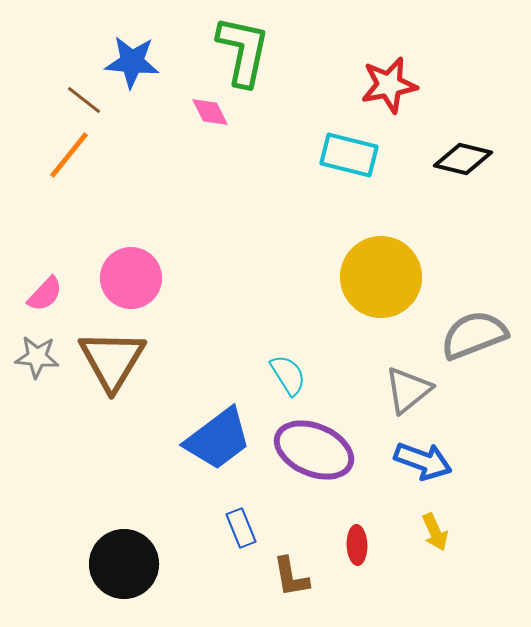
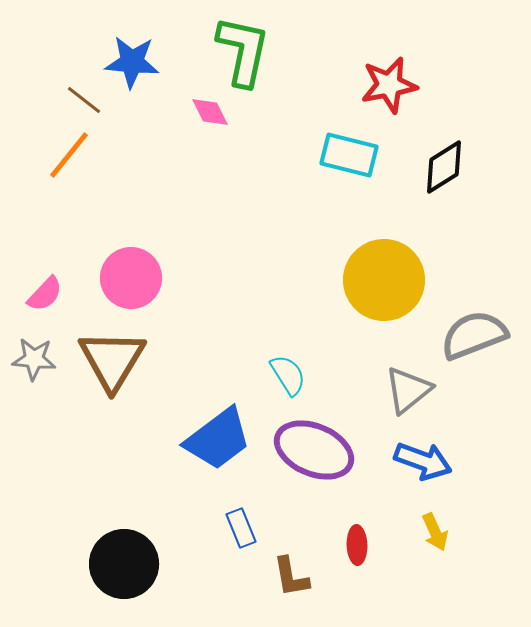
black diamond: moved 19 px left, 8 px down; rotated 46 degrees counterclockwise
yellow circle: moved 3 px right, 3 px down
gray star: moved 3 px left, 2 px down
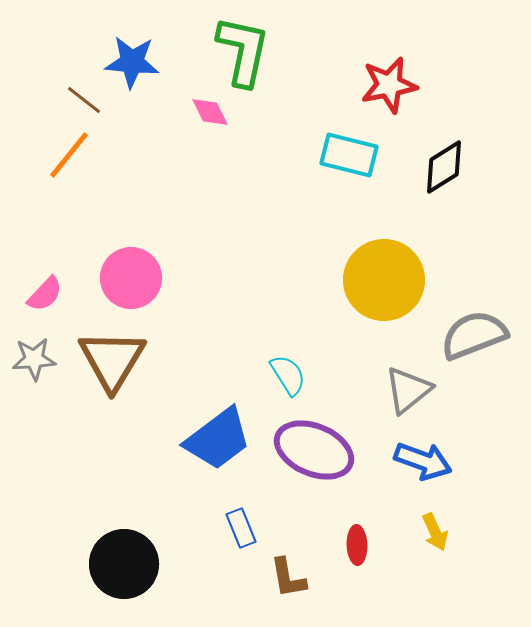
gray star: rotated 9 degrees counterclockwise
brown L-shape: moved 3 px left, 1 px down
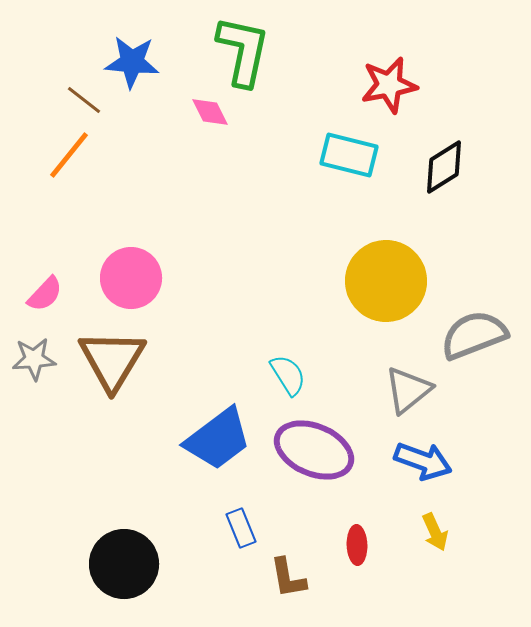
yellow circle: moved 2 px right, 1 px down
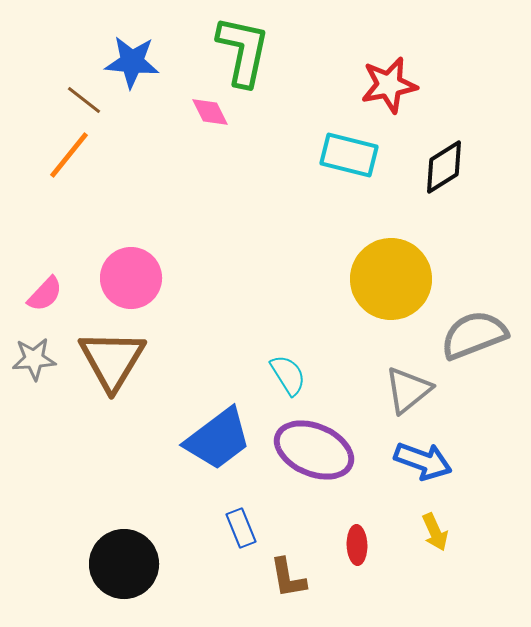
yellow circle: moved 5 px right, 2 px up
